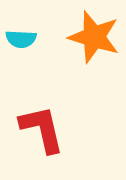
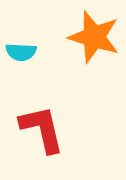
cyan semicircle: moved 13 px down
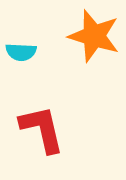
orange star: moved 1 px up
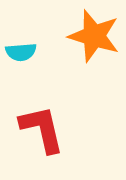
cyan semicircle: rotated 8 degrees counterclockwise
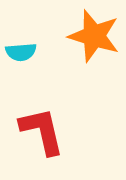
red L-shape: moved 2 px down
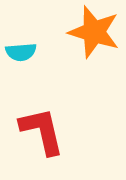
orange star: moved 4 px up
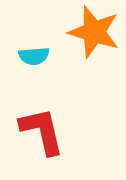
cyan semicircle: moved 13 px right, 4 px down
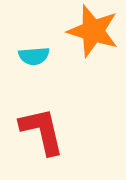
orange star: moved 1 px left, 1 px up
